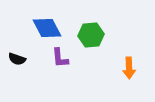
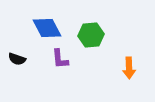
purple L-shape: moved 1 px down
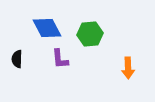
green hexagon: moved 1 px left, 1 px up
black semicircle: rotated 72 degrees clockwise
orange arrow: moved 1 px left
